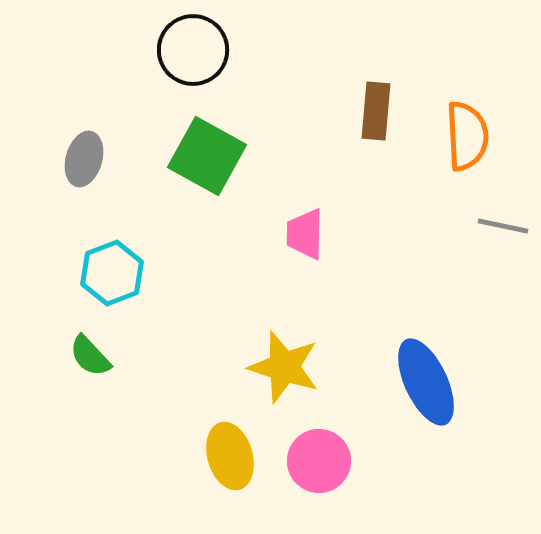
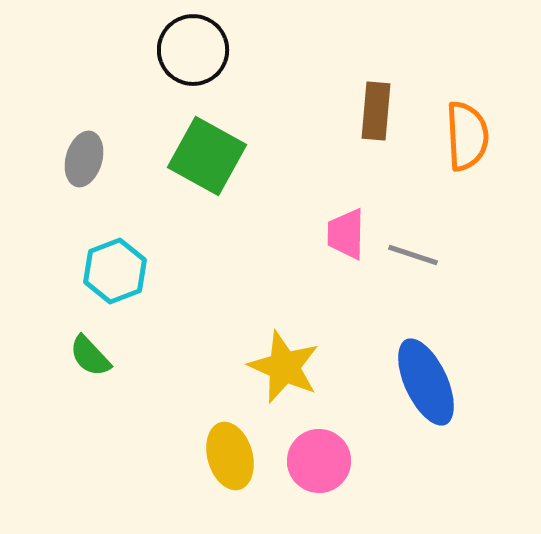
gray line: moved 90 px left, 29 px down; rotated 6 degrees clockwise
pink trapezoid: moved 41 px right
cyan hexagon: moved 3 px right, 2 px up
yellow star: rotated 6 degrees clockwise
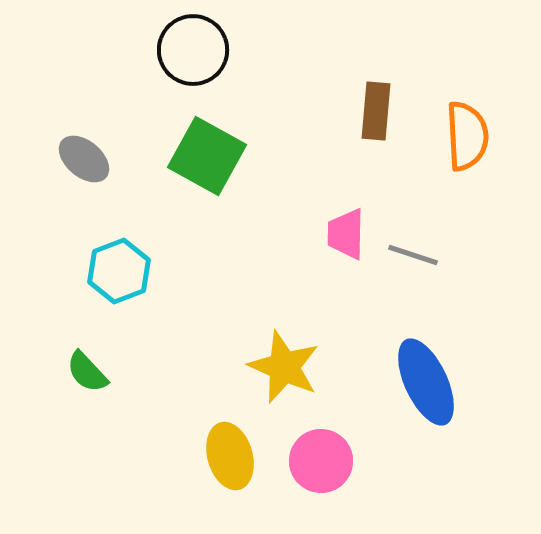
gray ellipse: rotated 66 degrees counterclockwise
cyan hexagon: moved 4 px right
green semicircle: moved 3 px left, 16 px down
pink circle: moved 2 px right
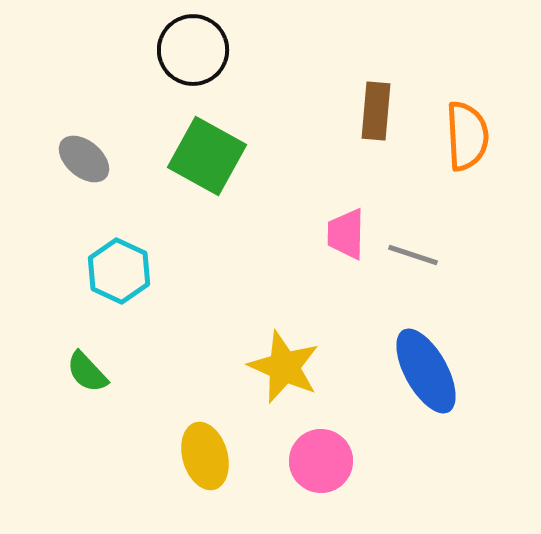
cyan hexagon: rotated 14 degrees counterclockwise
blue ellipse: moved 11 px up; rotated 4 degrees counterclockwise
yellow ellipse: moved 25 px left
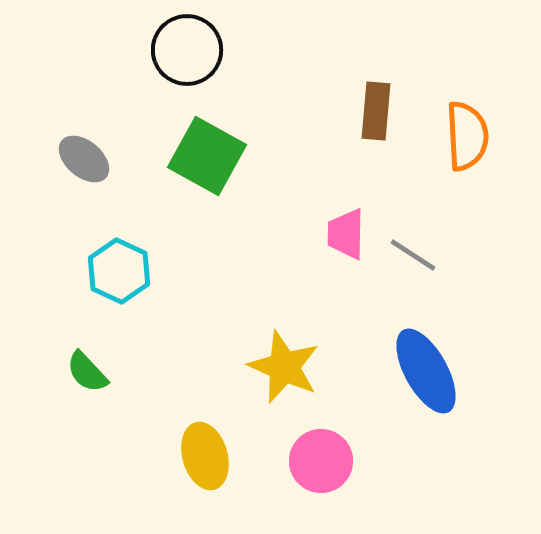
black circle: moved 6 px left
gray line: rotated 15 degrees clockwise
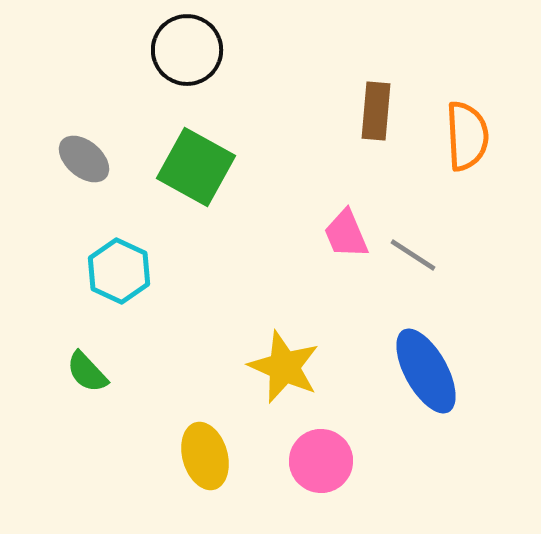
green square: moved 11 px left, 11 px down
pink trapezoid: rotated 24 degrees counterclockwise
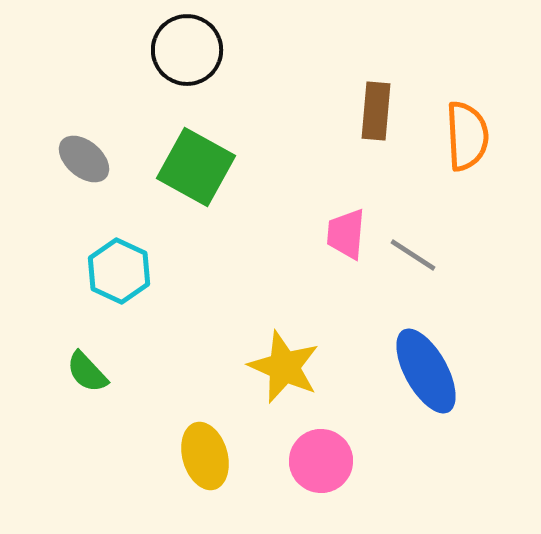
pink trapezoid: rotated 28 degrees clockwise
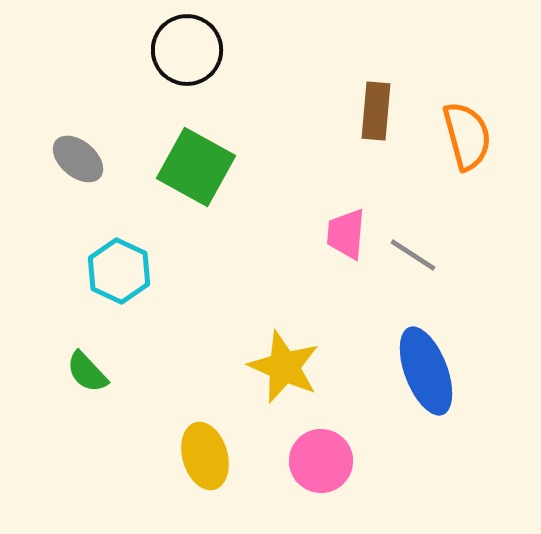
orange semicircle: rotated 12 degrees counterclockwise
gray ellipse: moved 6 px left
blue ellipse: rotated 8 degrees clockwise
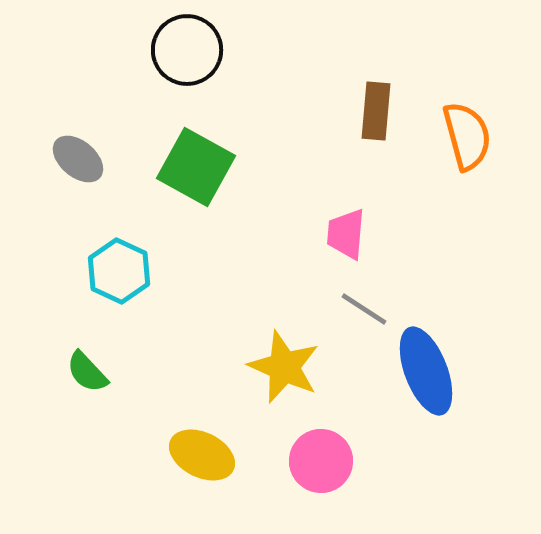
gray line: moved 49 px left, 54 px down
yellow ellipse: moved 3 px left, 1 px up; rotated 48 degrees counterclockwise
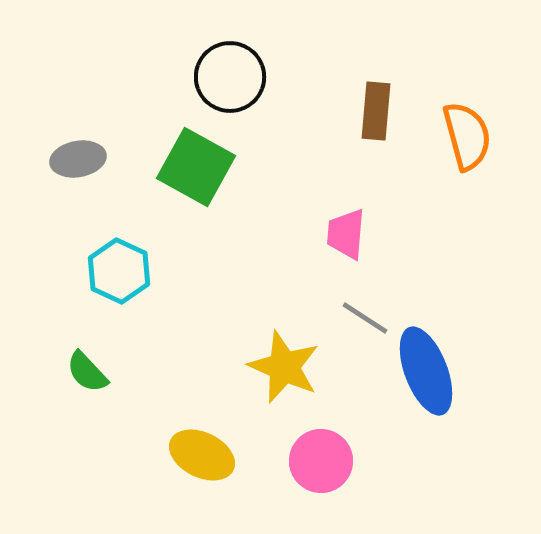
black circle: moved 43 px right, 27 px down
gray ellipse: rotated 50 degrees counterclockwise
gray line: moved 1 px right, 9 px down
